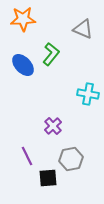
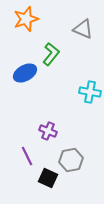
orange star: moved 3 px right; rotated 15 degrees counterclockwise
blue ellipse: moved 2 px right, 8 px down; rotated 75 degrees counterclockwise
cyan cross: moved 2 px right, 2 px up
purple cross: moved 5 px left, 5 px down; rotated 24 degrees counterclockwise
gray hexagon: moved 1 px down
black square: rotated 30 degrees clockwise
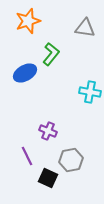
orange star: moved 2 px right, 2 px down
gray triangle: moved 2 px right, 1 px up; rotated 15 degrees counterclockwise
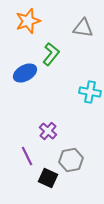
gray triangle: moved 2 px left
purple cross: rotated 18 degrees clockwise
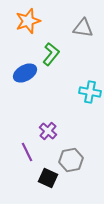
purple line: moved 4 px up
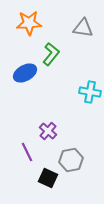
orange star: moved 1 px right, 2 px down; rotated 15 degrees clockwise
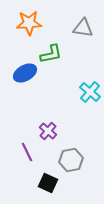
green L-shape: rotated 40 degrees clockwise
cyan cross: rotated 30 degrees clockwise
black square: moved 5 px down
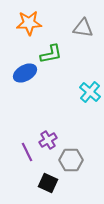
purple cross: moved 9 px down; rotated 18 degrees clockwise
gray hexagon: rotated 10 degrees clockwise
